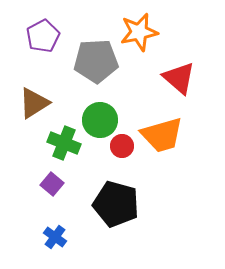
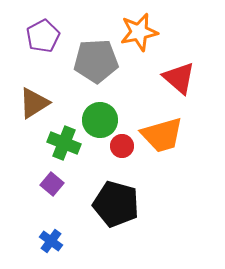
blue cross: moved 4 px left, 4 px down
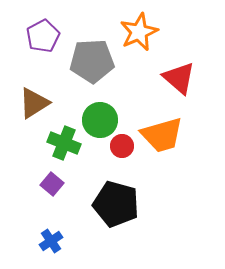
orange star: rotated 12 degrees counterclockwise
gray pentagon: moved 4 px left
blue cross: rotated 20 degrees clockwise
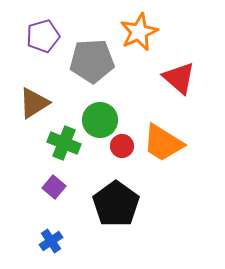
purple pentagon: rotated 12 degrees clockwise
orange trapezoid: moved 1 px right, 8 px down; rotated 48 degrees clockwise
purple square: moved 2 px right, 3 px down
black pentagon: rotated 21 degrees clockwise
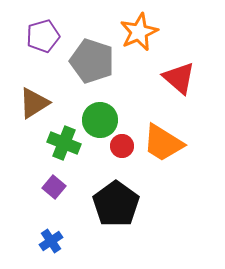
gray pentagon: rotated 21 degrees clockwise
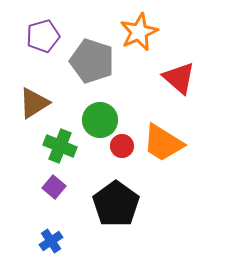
green cross: moved 4 px left, 3 px down
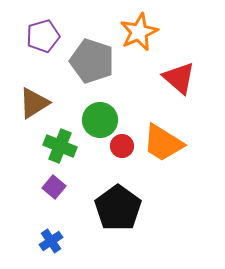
black pentagon: moved 2 px right, 4 px down
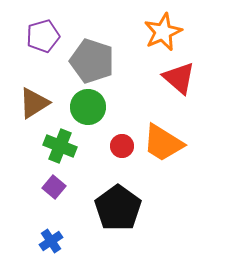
orange star: moved 24 px right
green circle: moved 12 px left, 13 px up
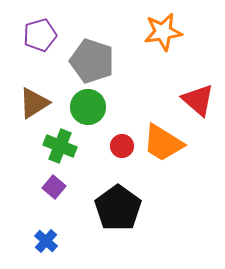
orange star: rotated 15 degrees clockwise
purple pentagon: moved 3 px left, 1 px up
red triangle: moved 19 px right, 22 px down
blue cross: moved 5 px left; rotated 15 degrees counterclockwise
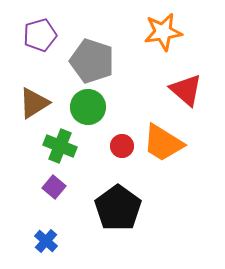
red triangle: moved 12 px left, 10 px up
